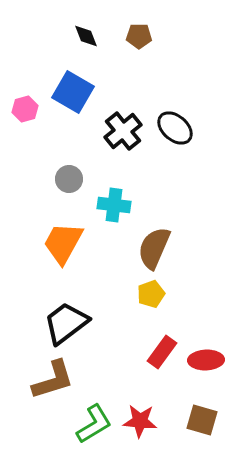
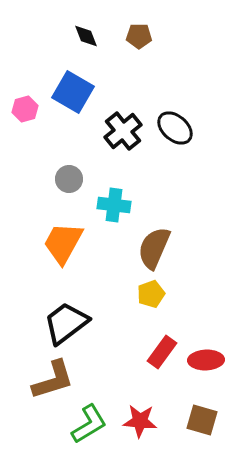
green L-shape: moved 5 px left
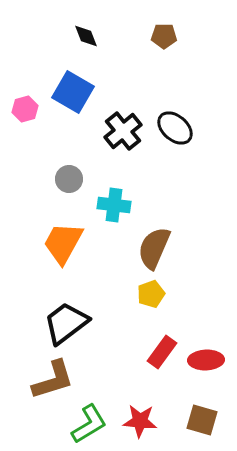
brown pentagon: moved 25 px right
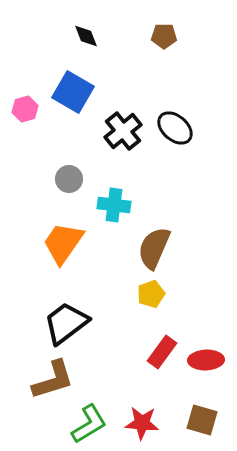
orange trapezoid: rotated 6 degrees clockwise
red star: moved 2 px right, 2 px down
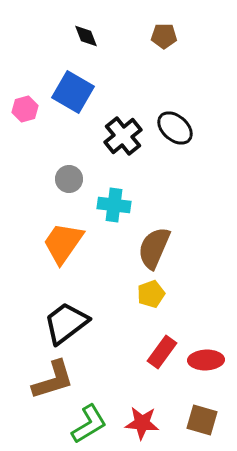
black cross: moved 5 px down
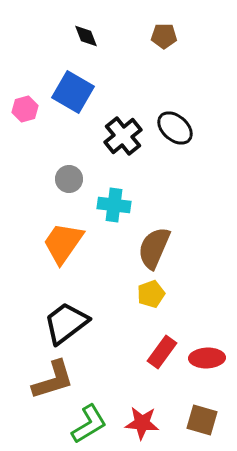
red ellipse: moved 1 px right, 2 px up
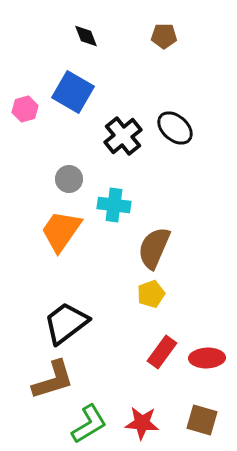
orange trapezoid: moved 2 px left, 12 px up
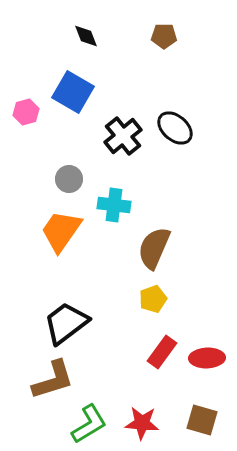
pink hexagon: moved 1 px right, 3 px down
yellow pentagon: moved 2 px right, 5 px down
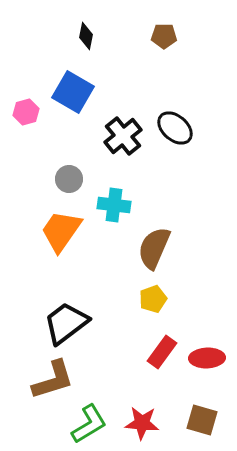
black diamond: rotated 32 degrees clockwise
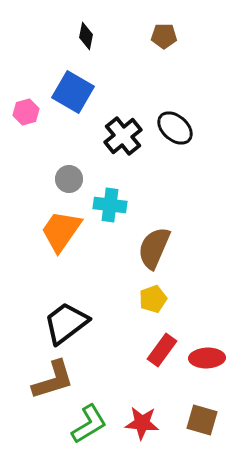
cyan cross: moved 4 px left
red rectangle: moved 2 px up
